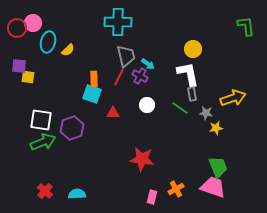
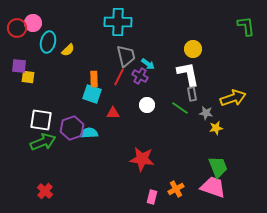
cyan semicircle: moved 12 px right, 61 px up
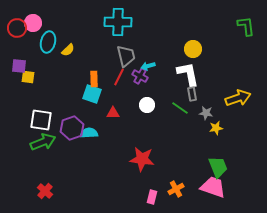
cyan arrow: moved 2 px down; rotated 128 degrees clockwise
yellow arrow: moved 5 px right
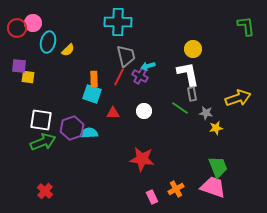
white circle: moved 3 px left, 6 px down
pink rectangle: rotated 40 degrees counterclockwise
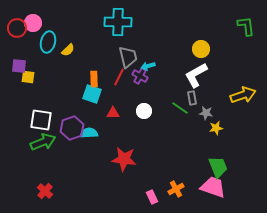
yellow circle: moved 8 px right
gray trapezoid: moved 2 px right, 1 px down
white L-shape: moved 8 px right, 1 px down; rotated 108 degrees counterclockwise
gray rectangle: moved 4 px down
yellow arrow: moved 5 px right, 3 px up
red star: moved 18 px left
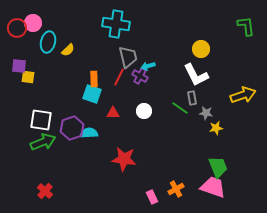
cyan cross: moved 2 px left, 2 px down; rotated 8 degrees clockwise
white L-shape: rotated 88 degrees counterclockwise
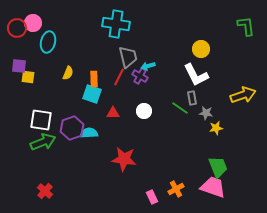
yellow semicircle: moved 23 px down; rotated 24 degrees counterclockwise
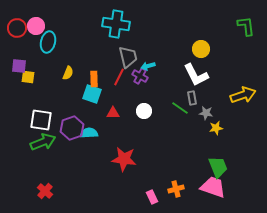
pink circle: moved 3 px right, 3 px down
orange cross: rotated 14 degrees clockwise
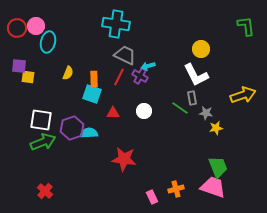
gray trapezoid: moved 3 px left, 2 px up; rotated 50 degrees counterclockwise
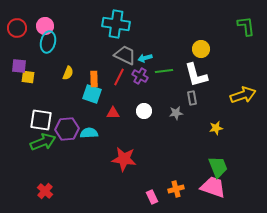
pink circle: moved 9 px right
cyan arrow: moved 3 px left, 8 px up
white L-shape: rotated 12 degrees clockwise
green line: moved 16 px left, 37 px up; rotated 42 degrees counterclockwise
gray star: moved 30 px left; rotated 16 degrees counterclockwise
purple hexagon: moved 5 px left, 1 px down; rotated 15 degrees clockwise
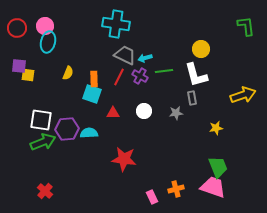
yellow square: moved 2 px up
